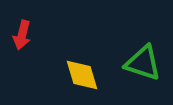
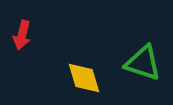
yellow diamond: moved 2 px right, 3 px down
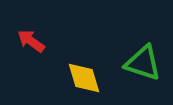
red arrow: moved 9 px right, 6 px down; rotated 112 degrees clockwise
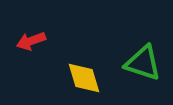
red arrow: rotated 56 degrees counterclockwise
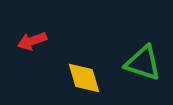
red arrow: moved 1 px right
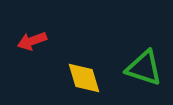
green triangle: moved 1 px right, 5 px down
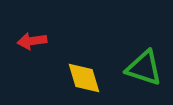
red arrow: rotated 12 degrees clockwise
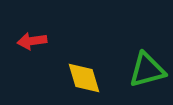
green triangle: moved 3 px right, 2 px down; rotated 33 degrees counterclockwise
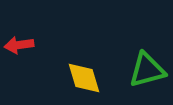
red arrow: moved 13 px left, 4 px down
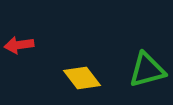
yellow diamond: moved 2 px left; rotated 21 degrees counterclockwise
